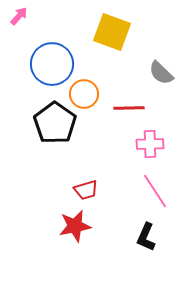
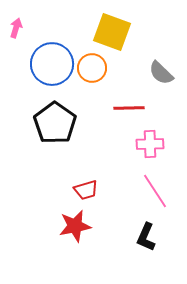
pink arrow: moved 3 px left, 12 px down; rotated 24 degrees counterclockwise
orange circle: moved 8 px right, 26 px up
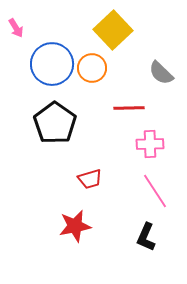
pink arrow: rotated 132 degrees clockwise
yellow square: moved 1 px right, 2 px up; rotated 27 degrees clockwise
red trapezoid: moved 4 px right, 11 px up
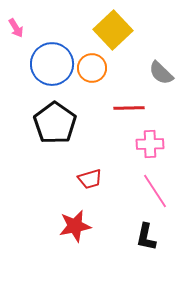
black L-shape: rotated 12 degrees counterclockwise
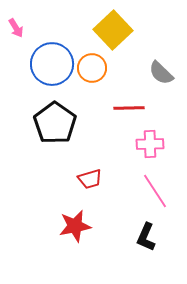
black L-shape: rotated 12 degrees clockwise
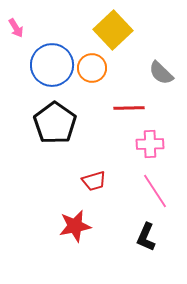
blue circle: moved 1 px down
red trapezoid: moved 4 px right, 2 px down
